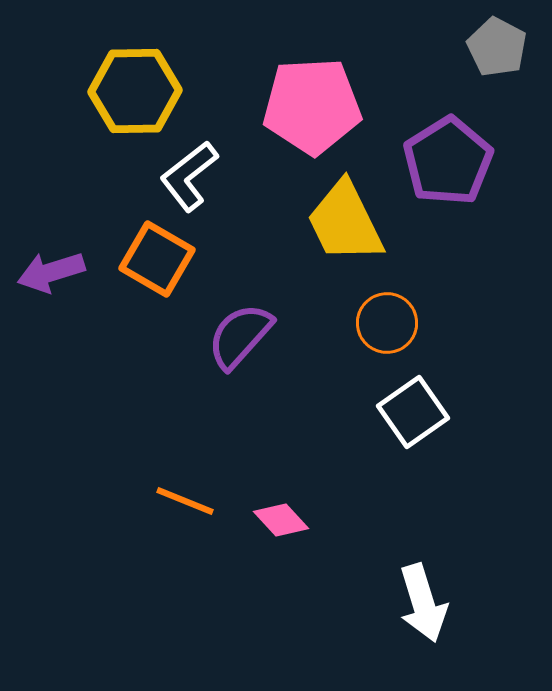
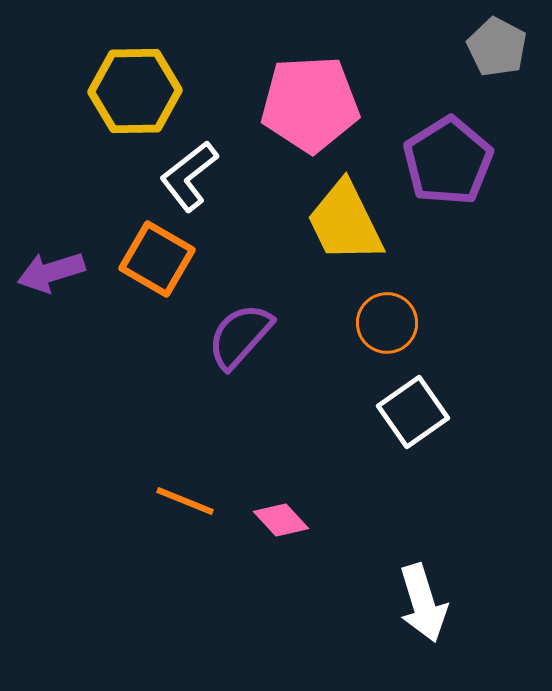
pink pentagon: moved 2 px left, 2 px up
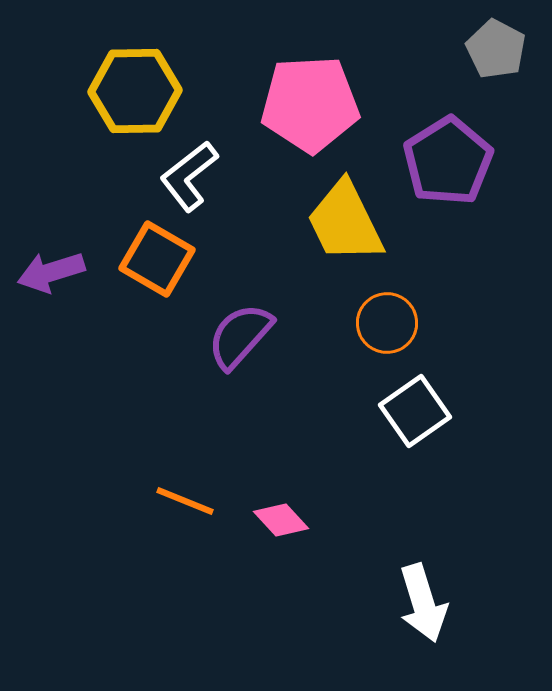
gray pentagon: moved 1 px left, 2 px down
white square: moved 2 px right, 1 px up
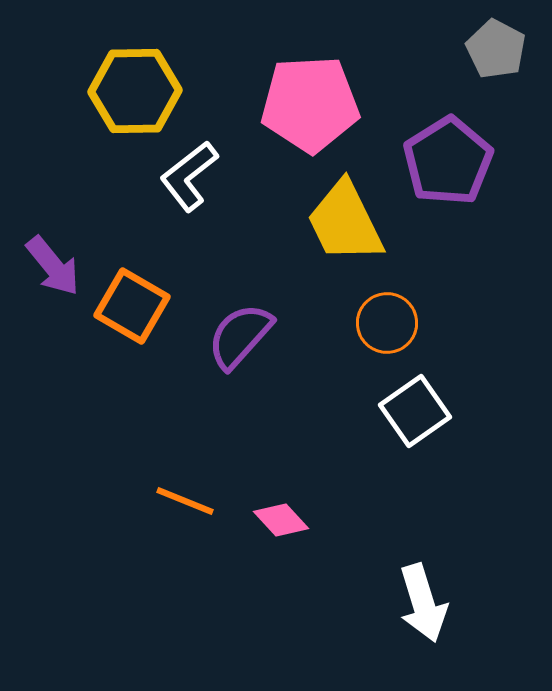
orange square: moved 25 px left, 47 px down
purple arrow: moved 2 px right, 6 px up; rotated 112 degrees counterclockwise
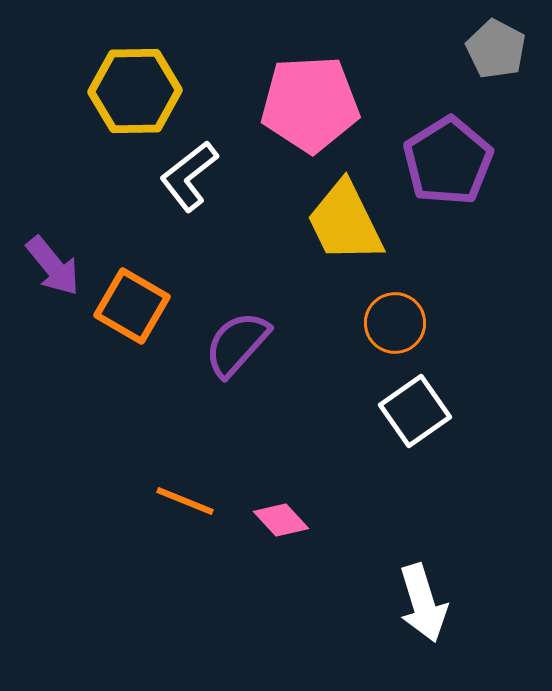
orange circle: moved 8 px right
purple semicircle: moved 3 px left, 8 px down
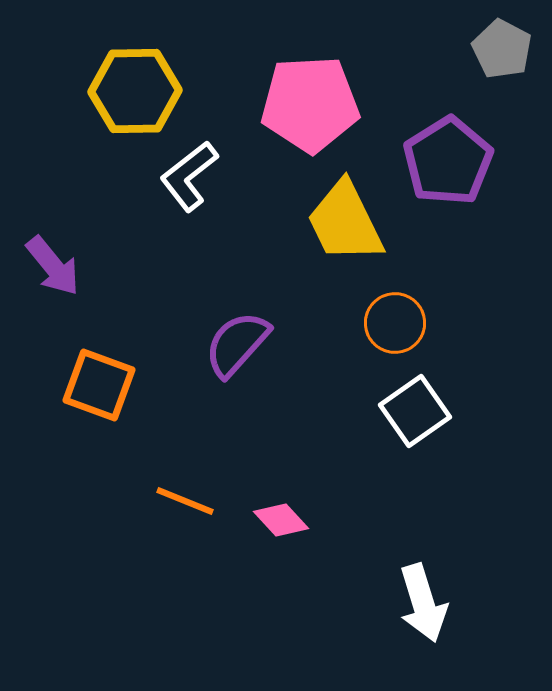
gray pentagon: moved 6 px right
orange square: moved 33 px left, 79 px down; rotated 10 degrees counterclockwise
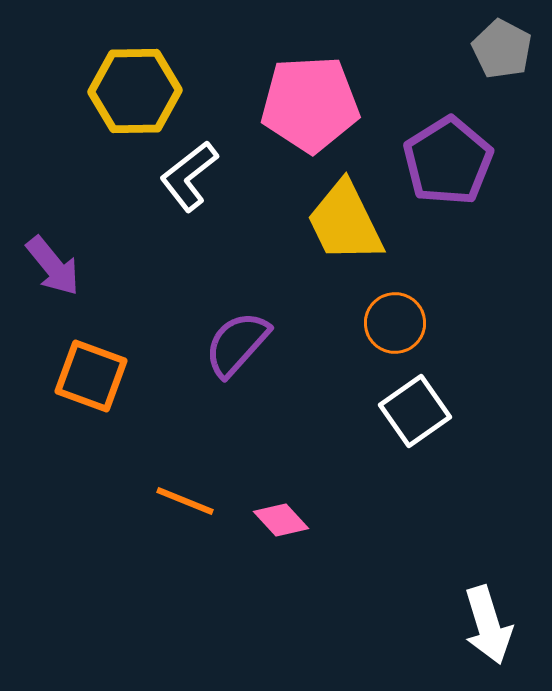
orange square: moved 8 px left, 9 px up
white arrow: moved 65 px right, 22 px down
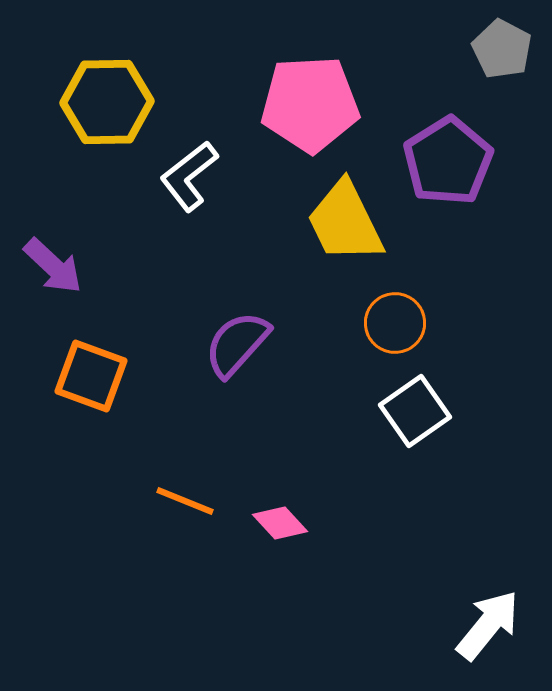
yellow hexagon: moved 28 px left, 11 px down
purple arrow: rotated 8 degrees counterclockwise
pink diamond: moved 1 px left, 3 px down
white arrow: rotated 124 degrees counterclockwise
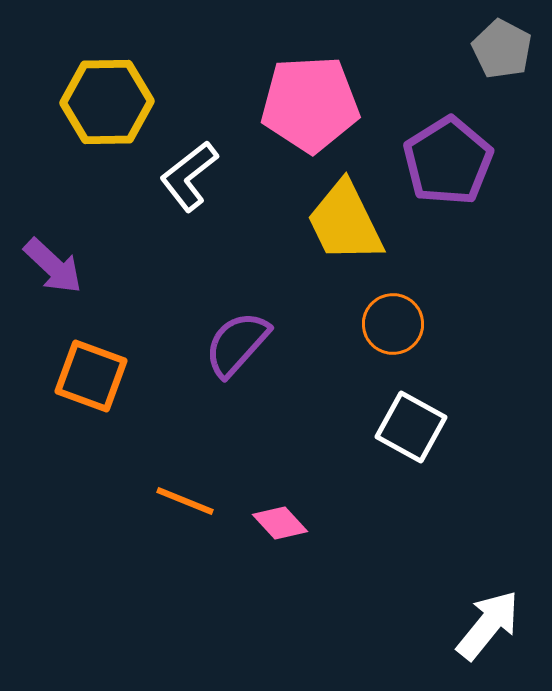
orange circle: moved 2 px left, 1 px down
white square: moved 4 px left, 16 px down; rotated 26 degrees counterclockwise
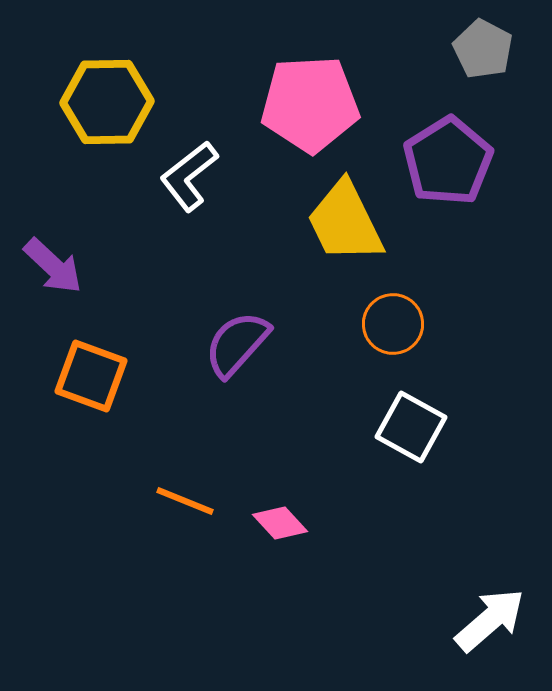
gray pentagon: moved 19 px left
white arrow: moved 2 px right, 5 px up; rotated 10 degrees clockwise
